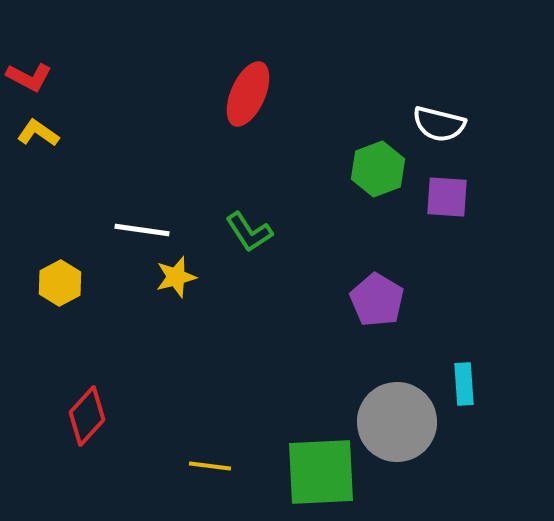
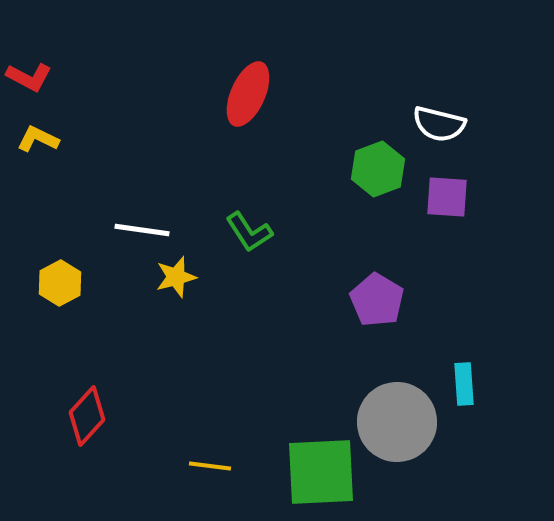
yellow L-shape: moved 6 px down; rotated 9 degrees counterclockwise
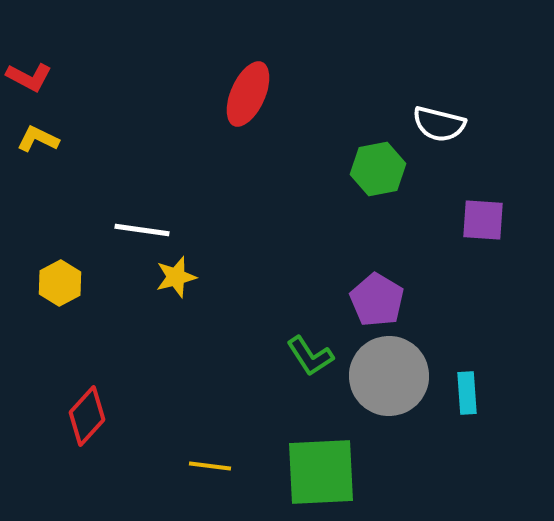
green hexagon: rotated 10 degrees clockwise
purple square: moved 36 px right, 23 px down
green L-shape: moved 61 px right, 124 px down
cyan rectangle: moved 3 px right, 9 px down
gray circle: moved 8 px left, 46 px up
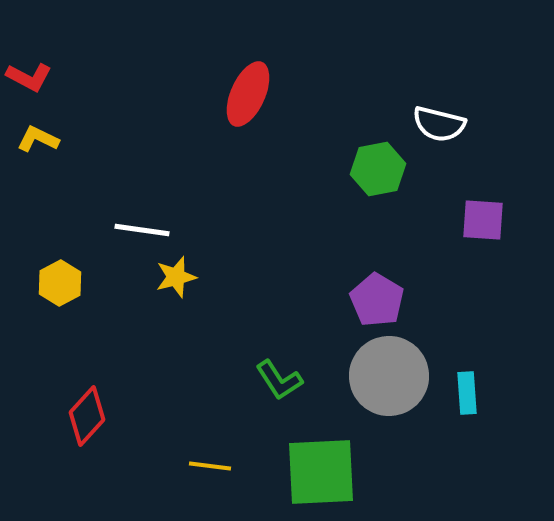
green L-shape: moved 31 px left, 24 px down
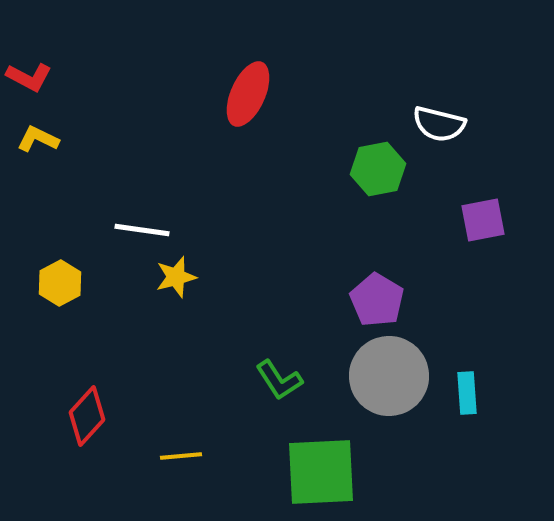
purple square: rotated 15 degrees counterclockwise
yellow line: moved 29 px left, 10 px up; rotated 12 degrees counterclockwise
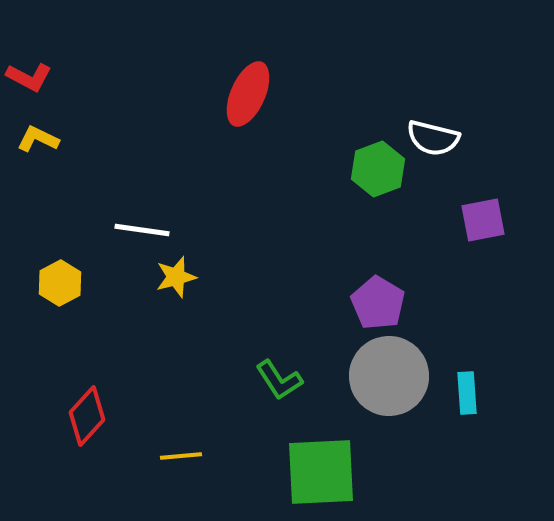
white semicircle: moved 6 px left, 14 px down
green hexagon: rotated 10 degrees counterclockwise
purple pentagon: moved 1 px right, 3 px down
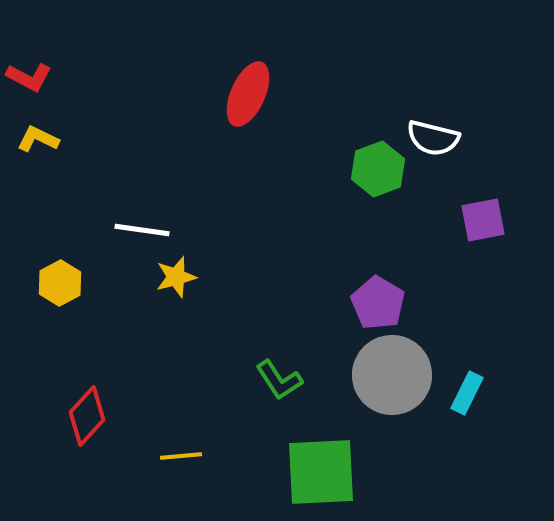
gray circle: moved 3 px right, 1 px up
cyan rectangle: rotated 30 degrees clockwise
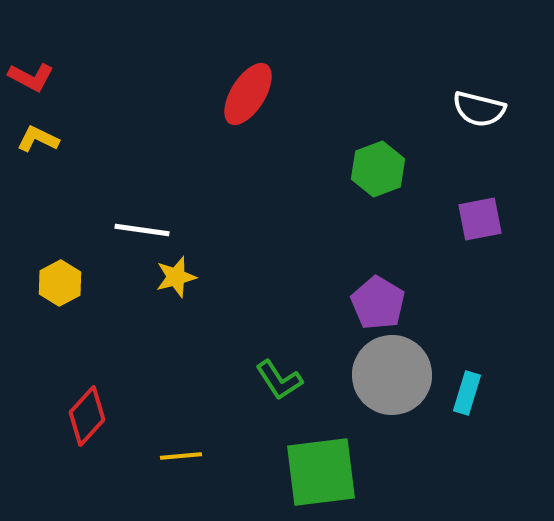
red L-shape: moved 2 px right
red ellipse: rotated 8 degrees clockwise
white semicircle: moved 46 px right, 29 px up
purple square: moved 3 px left, 1 px up
cyan rectangle: rotated 9 degrees counterclockwise
green square: rotated 4 degrees counterclockwise
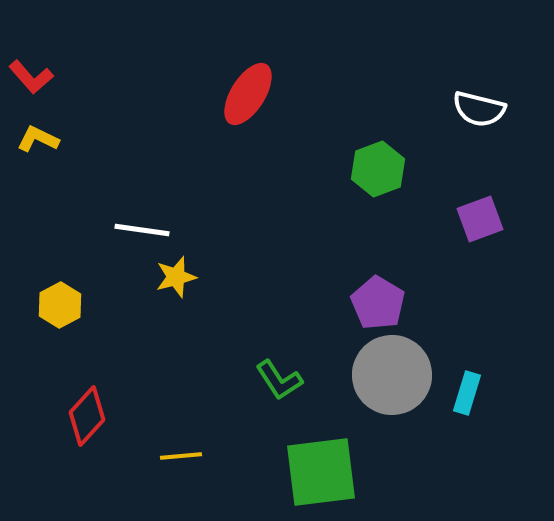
red L-shape: rotated 21 degrees clockwise
purple square: rotated 9 degrees counterclockwise
yellow hexagon: moved 22 px down
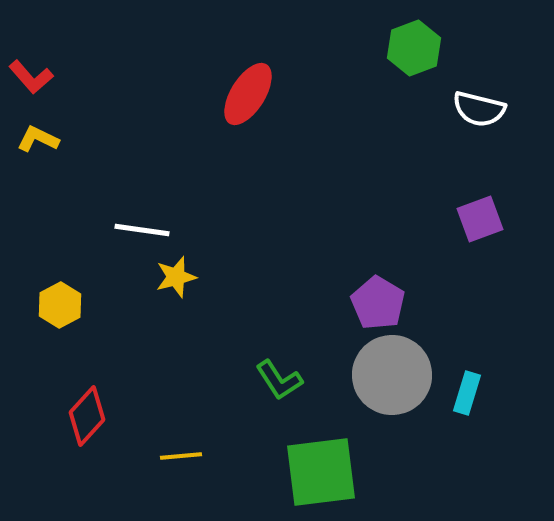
green hexagon: moved 36 px right, 121 px up
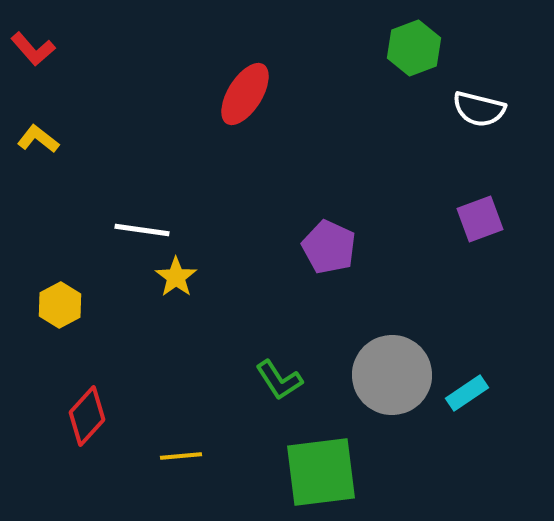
red L-shape: moved 2 px right, 28 px up
red ellipse: moved 3 px left
yellow L-shape: rotated 12 degrees clockwise
yellow star: rotated 21 degrees counterclockwise
purple pentagon: moved 49 px left, 56 px up; rotated 6 degrees counterclockwise
cyan rectangle: rotated 39 degrees clockwise
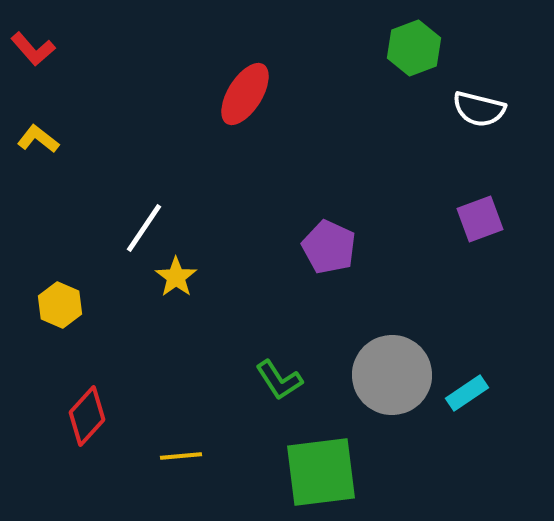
white line: moved 2 px right, 2 px up; rotated 64 degrees counterclockwise
yellow hexagon: rotated 9 degrees counterclockwise
